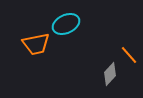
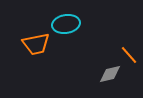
cyan ellipse: rotated 16 degrees clockwise
gray diamond: rotated 35 degrees clockwise
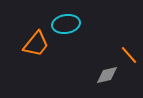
orange trapezoid: rotated 40 degrees counterclockwise
gray diamond: moved 3 px left, 1 px down
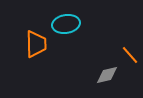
orange trapezoid: rotated 40 degrees counterclockwise
orange line: moved 1 px right
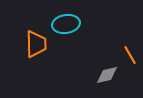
orange line: rotated 12 degrees clockwise
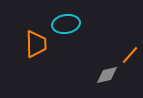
orange line: rotated 72 degrees clockwise
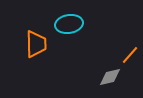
cyan ellipse: moved 3 px right
gray diamond: moved 3 px right, 2 px down
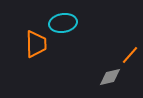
cyan ellipse: moved 6 px left, 1 px up
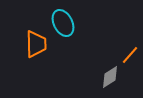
cyan ellipse: rotated 72 degrees clockwise
gray diamond: rotated 20 degrees counterclockwise
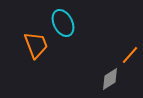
orange trapezoid: moved 1 px down; rotated 20 degrees counterclockwise
gray diamond: moved 2 px down
